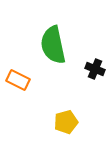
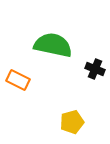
green semicircle: rotated 114 degrees clockwise
yellow pentagon: moved 6 px right
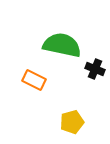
green semicircle: moved 9 px right
orange rectangle: moved 16 px right
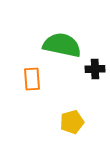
black cross: rotated 24 degrees counterclockwise
orange rectangle: moved 2 px left, 1 px up; rotated 60 degrees clockwise
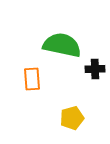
yellow pentagon: moved 4 px up
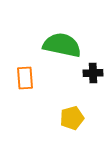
black cross: moved 2 px left, 4 px down
orange rectangle: moved 7 px left, 1 px up
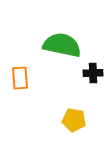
orange rectangle: moved 5 px left
yellow pentagon: moved 2 px right, 2 px down; rotated 25 degrees clockwise
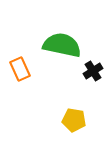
black cross: moved 2 px up; rotated 30 degrees counterclockwise
orange rectangle: moved 9 px up; rotated 20 degrees counterclockwise
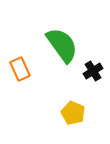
green semicircle: rotated 42 degrees clockwise
yellow pentagon: moved 1 px left, 7 px up; rotated 15 degrees clockwise
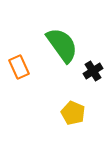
orange rectangle: moved 1 px left, 2 px up
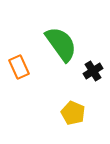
green semicircle: moved 1 px left, 1 px up
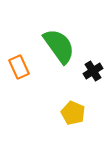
green semicircle: moved 2 px left, 2 px down
